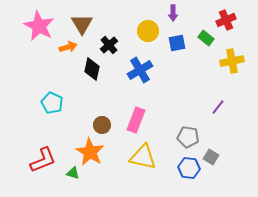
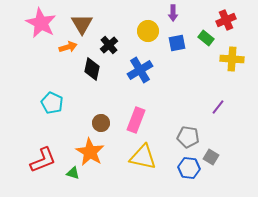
pink star: moved 2 px right, 3 px up
yellow cross: moved 2 px up; rotated 15 degrees clockwise
brown circle: moved 1 px left, 2 px up
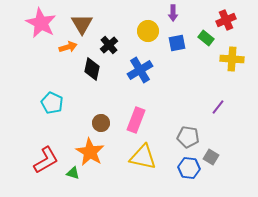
red L-shape: moved 3 px right; rotated 8 degrees counterclockwise
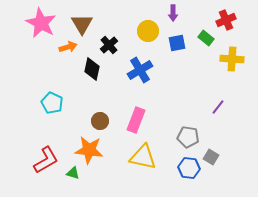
brown circle: moved 1 px left, 2 px up
orange star: moved 1 px left, 2 px up; rotated 24 degrees counterclockwise
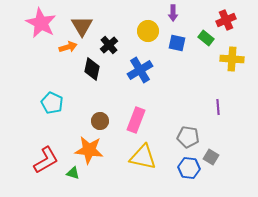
brown triangle: moved 2 px down
blue square: rotated 24 degrees clockwise
purple line: rotated 42 degrees counterclockwise
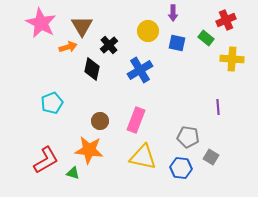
cyan pentagon: rotated 25 degrees clockwise
blue hexagon: moved 8 px left
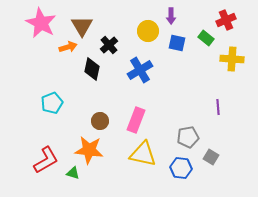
purple arrow: moved 2 px left, 3 px down
gray pentagon: rotated 20 degrees counterclockwise
yellow triangle: moved 3 px up
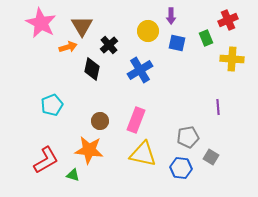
red cross: moved 2 px right
green rectangle: rotated 28 degrees clockwise
cyan pentagon: moved 2 px down
green triangle: moved 2 px down
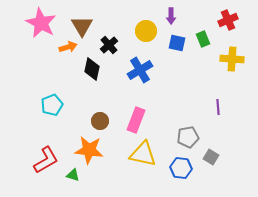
yellow circle: moved 2 px left
green rectangle: moved 3 px left, 1 px down
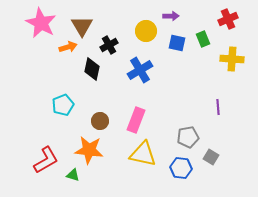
purple arrow: rotated 91 degrees counterclockwise
red cross: moved 1 px up
black cross: rotated 12 degrees clockwise
cyan pentagon: moved 11 px right
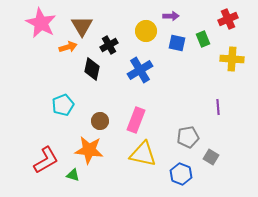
blue hexagon: moved 6 px down; rotated 15 degrees clockwise
